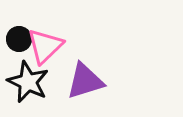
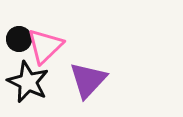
purple triangle: moved 3 px right, 1 px up; rotated 30 degrees counterclockwise
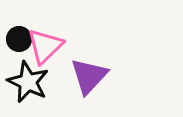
purple triangle: moved 1 px right, 4 px up
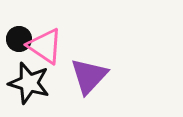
pink triangle: rotated 42 degrees counterclockwise
black star: moved 1 px right, 1 px down; rotated 9 degrees counterclockwise
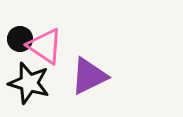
black circle: moved 1 px right
purple triangle: rotated 21 degrees clockwise
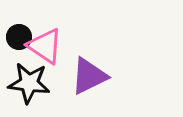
black circle: moved 1 px left, 2 px up
black star: rotated 9 degrees counterclockwise
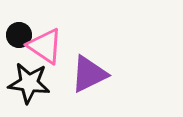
black circle: moved 2 px up
purple triangle: moved 2 px up
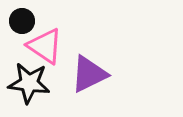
black circle: moved 3 px right, 14 px up
